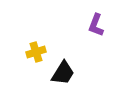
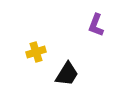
black trapezoid: moved 4 px right, 1 px down
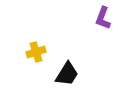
purple L-shape: moved 7 px right, 7 px up
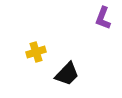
black trapezoid: rotated 12 degrees clockwise
